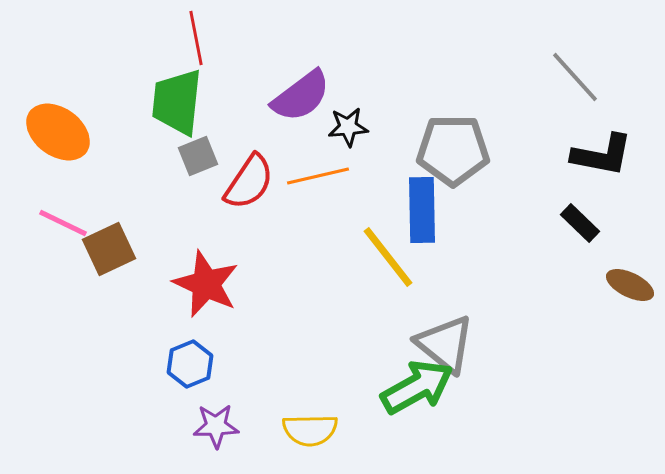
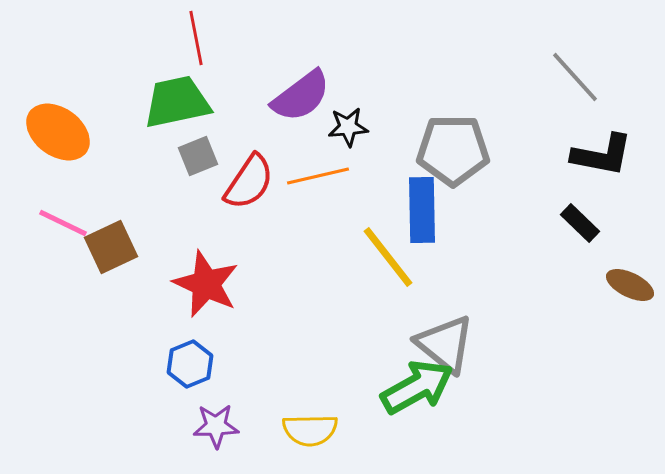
green trapezoid: rotated 72 degrees clockwise
brown square: moved 2 px right, 2 px up
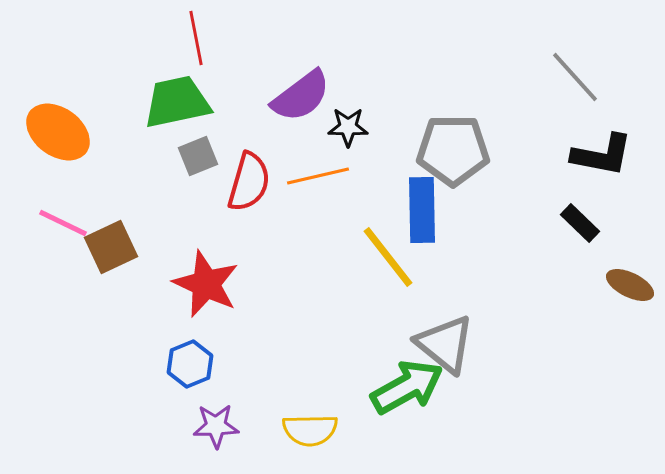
black star: rotated 6 degrees clockwise
red semicircle: rotated 18 degrees counterclockwise
green arrow: moved 10 px left
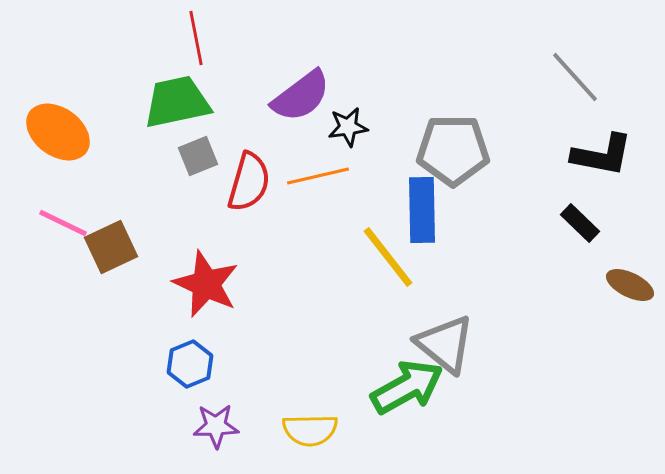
black star: rotated 9 degrees counterclockwise
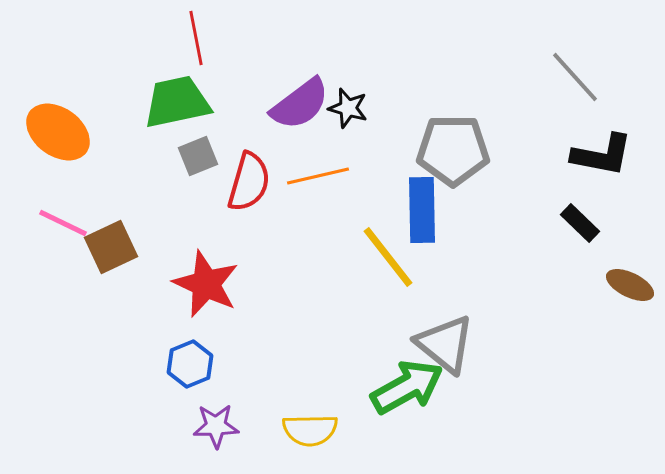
purple semicircle: moved 1 px left, 8 px down
black star: moved 19 px up; rotated 24 degrees clockwise
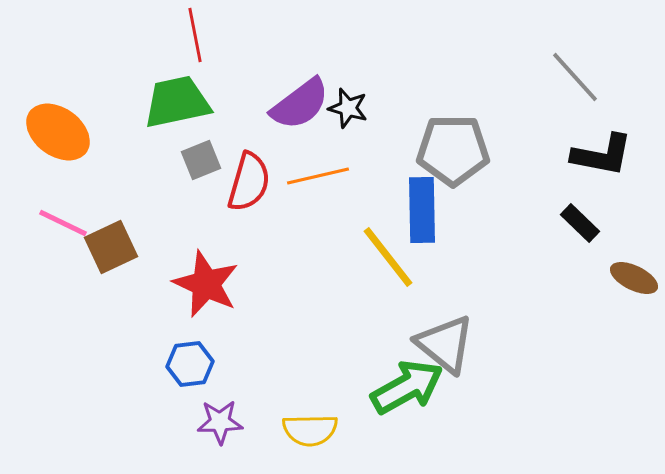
red line: moved 1 px left, 3 px up
gray square: moved 3 px right, 4 px down
brown ellipse: moved 4 px right, 7 px up
blue hexagon: rotated 15 degrees clockwise
purple star: moved 4 px right, 4 px up
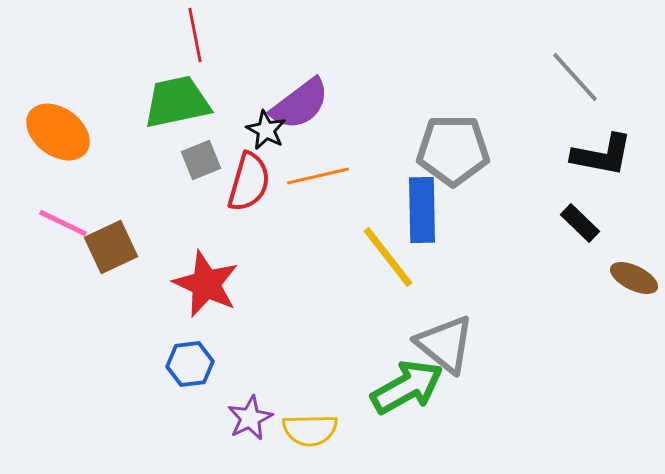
black star: moved 82 px left, 22 px down; rotated 12 degrees clockwise
purple star: moved 30 px right, 4 px up; rotated 24 degrees counterclockwise
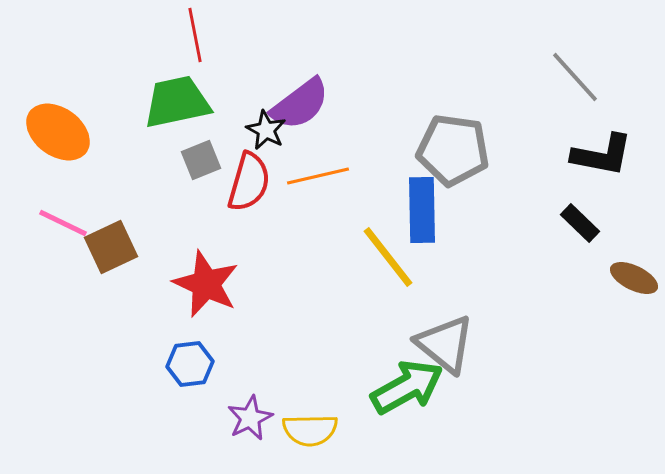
gray pentagon: rotated 8 degrees clockwise
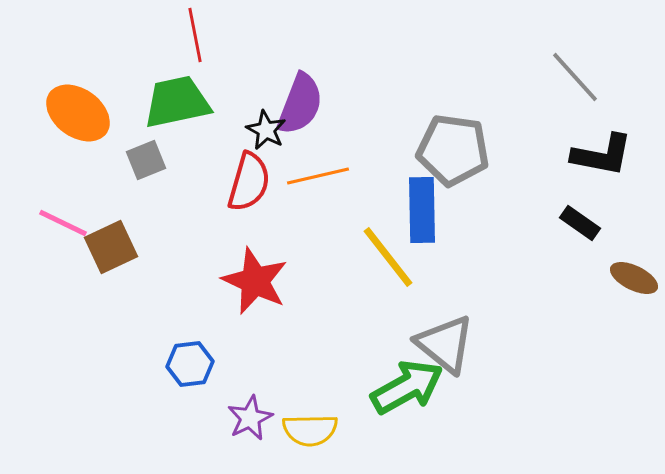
purple semicircle: rotated 32 degrees counterclockwise
orange ellipse: moved 20 px right, 19 px up
gray square: moved 55 px left
black rectangle: rotated 9 degrees counterclockwise
red star: moved 49 px right, 3 px up
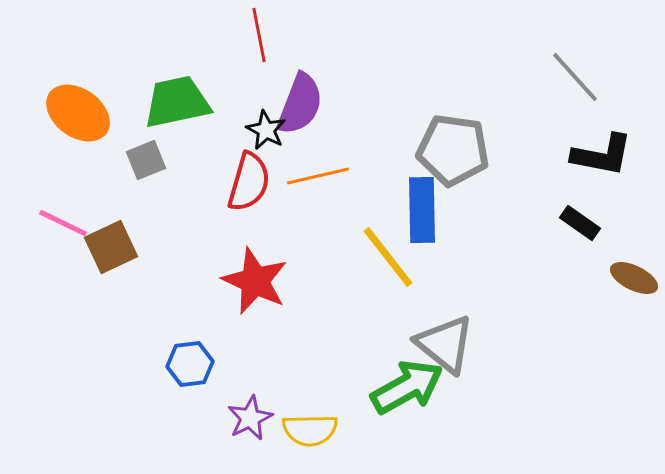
red line: moved 64 px right
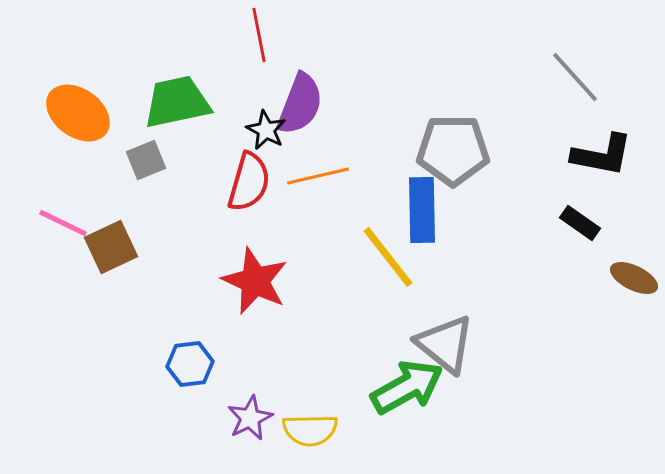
gray pentagon: rotated 8 degrees counterclockwise
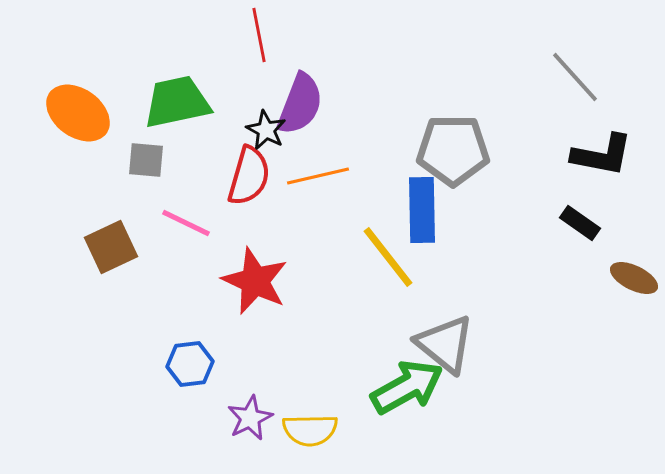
gray square: rotated 27 degrees clockwise
red semicircle: moved 6 px up
pink line: moved 123 px right
